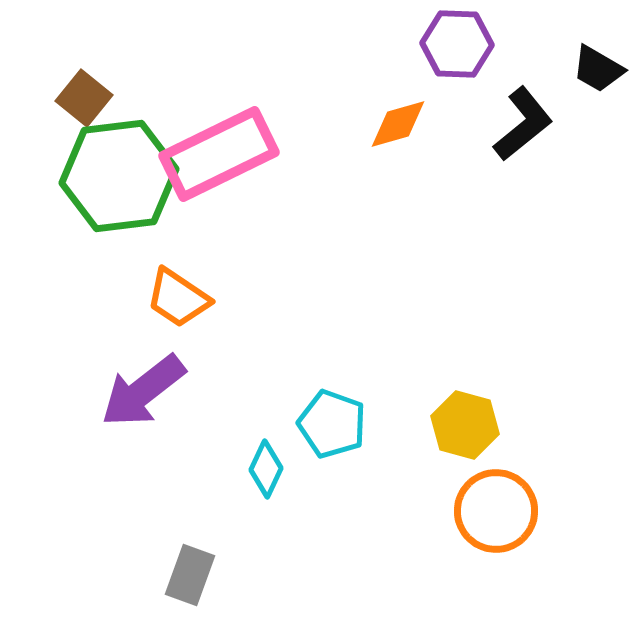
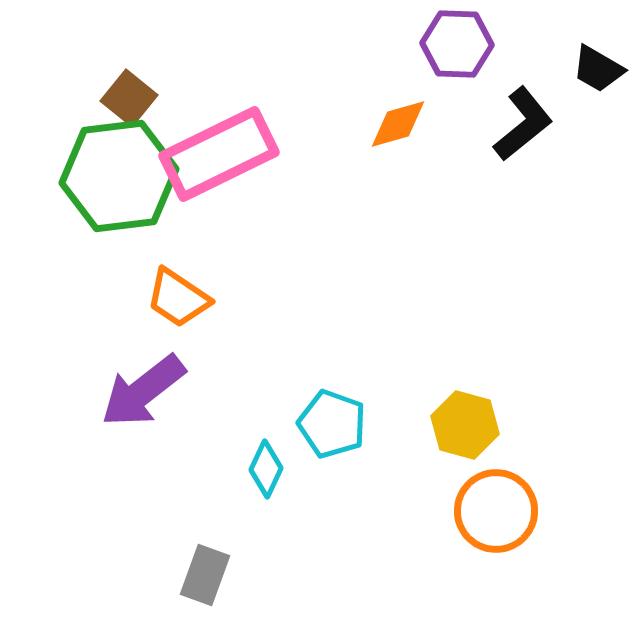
brown square: moved 45 px right
gray rectangle: moved 15 px right
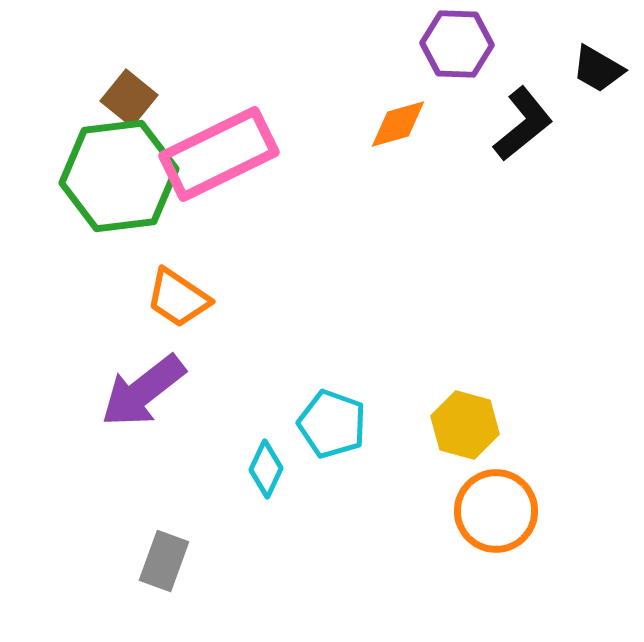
gray rectangle: moved 41 px left, 14 px up
